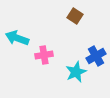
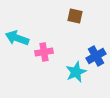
brown square: rotated 21 degrees counterclockwise
pink cross: moved 3 px up
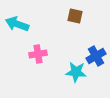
cyan arrow: moved 14 px up
pink cross: moved 6 px left, 2 px down
cyan star: rotated 30 degrees clockwise
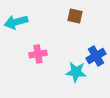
cyan arrow: moved 1 px left, 2 px up; rotated 35 degrees counterclockwise
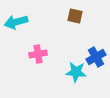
blue cross: moved 1 px down
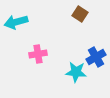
brown square: moved 5 px right, 2 px up; rotated 21 degrees clockwise
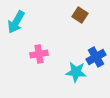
brown square: moved 1 px down
cyan arrow: rotated 45 degrees counterclockwise
pink cross: moved 1 px right
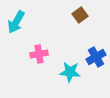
brown square: rotated 21 degrees clockwise
cyan star: moved 6 px left
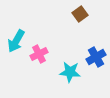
brown square: moved 1 px up
cyan arrow: moved 19 px down
pink cross: rotated 18 degrees counterclockwise
